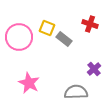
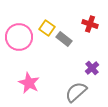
yellow square: rotated 14 degrees clockwise
purple cross: moved 2 px left, 1 px up
gray semicircle: rotated 40 degrees counterclockwise
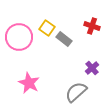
red cross: moved 2 px right, 2 px down
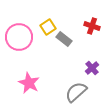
yellow square: moved 1 px right, 1 px up; rotated 21 degrees clockwise
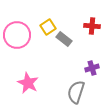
red cross: rotated 14 degrees counterclockwise
pink circle: moved 2 px left, 2 px up
purple cross: rotated 24 degrees clockwise
pink star: moved 1 px left
gray semicircle: rotated 30 degrees counterclockwise
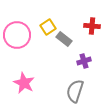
purple cross: moved 8 px left, 7 px up
pink star: moved 4 px left
gray semicircle: moved 1 px left, 1 px up
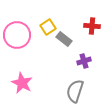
pink star: moved 2 px left
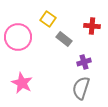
yellow square: moved 8 px up; rotated 21 degrees counterclockwise
pink circle: moved 1 px right, 2 px down
purple cross: moved 1 px down
gray semicircle: moved 6 px right, 3 px up
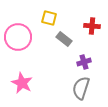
yellow square: moved 1 px right, 1 px up; rotated 21 degrees counterclockwise
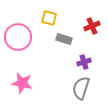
red cross: rotated 28 degrees counterclockwise
gray rectangle: rotated 21 degrees counterclockwise
pink star: rotated 15 degrees counterclockwise
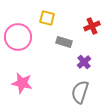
yellow square: moved 2 px left
gray rectangle: moved 3 px down
purple cross: rotated 24 degrees counterclockwise
gray semicircle: moved 1 px left, 4 px down
